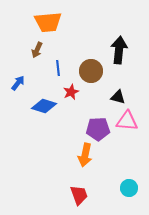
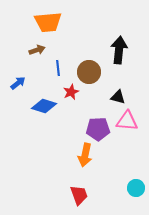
brown arrow: rotated 133 degrees counterclockwise
brown circle: moved 2 px left, 1 px down
blue arrow: rotated 14 degrees clockwise
cyan circle: moved 7 px right
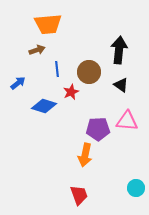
orange trapezoid: moved 2 px down
blue line: moved 1 px left, 1 px down
black triangle: moved 3 px right, 12 px up; rotated 21 degrees clockwise
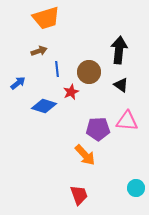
orange trapezoid: moved 2 px left, 6 px up; rotated 12 degrees counterclockwise
brown arrow: moved 2 px right, 1 px down
orange arrow: rotated 55 degrees counterclockwise
